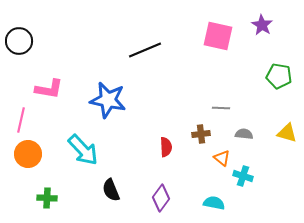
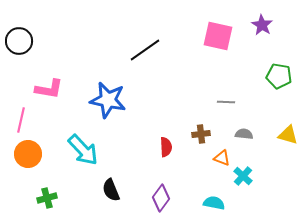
black line: rotated 12 degrees counterclockwise
gray line: moved 5 px right, 6 px up
yellow triangle: moved 1 px right, 2 px down
orange triangle: rotated 18 degrees counterclockwise
cyan cross: rotated 24 degrees clockwise
green cross: rotated 18 degrees counterclockwise
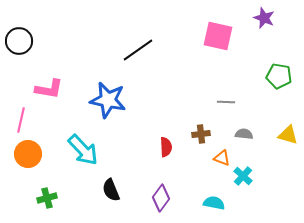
purple star: moved 2 px right, 7 px up; rotated 10 degrees counterclockwise
black line: moved 7 px left
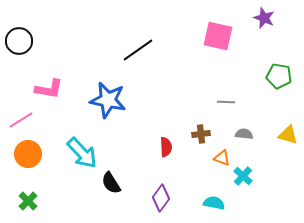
pink line: rotated 45 degrees clockwise
cyan arrow: moved 1 px left, 3 px down
black semicircle: moved 7 px up; rotated 10 degrees counterclockwise
green cross: moved 19 px left, 3 px down; rotated 30 degrees counterclockwise
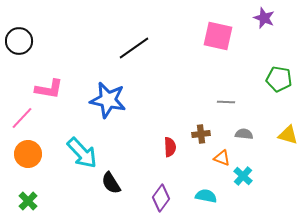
black line: moved 4 px left, 2 px up
green pentagon: moved 3 px down
pink line: moved 1 px right, 2 px up; rotated 15 degrees counterclockwise
red semicircle: moved 4 px right
cyan semicircle: moved 8 px left, 7 px up
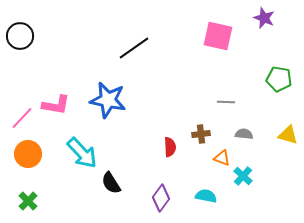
black circle: moved 1 px right, 5 px up
pink L-shape: moved 7 px right, 16 px down
